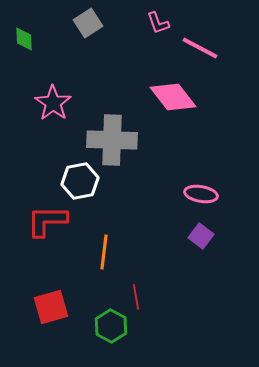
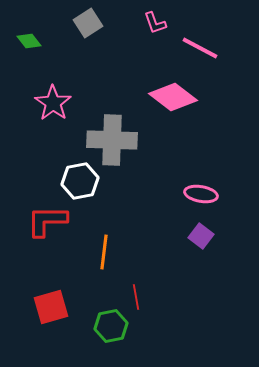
pink L-shape: moved 3 px left
green diamond: moved 5 px right, 2 px down; rotated 35 degrees counterclockwise
pink diamond: rotated 15 degrees counterclockwise
green hexagon: rotated 20 degrees clockwise
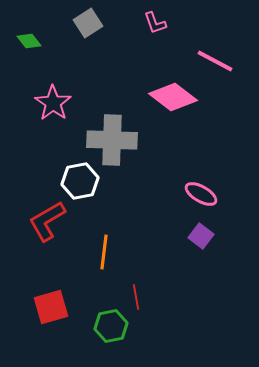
pink line: moved 15 px right, 13 px down
pink ellipse: rotated 20 degrees clockwise
red L-shape: rotated 30 degrees counterclockwise
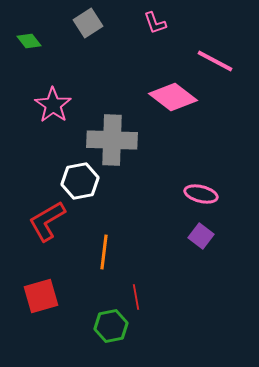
pink star: moved 2 px down
pink ellipse: rotated 16 degrees counterclockwise
red square: moved 10 px left, 11 px up
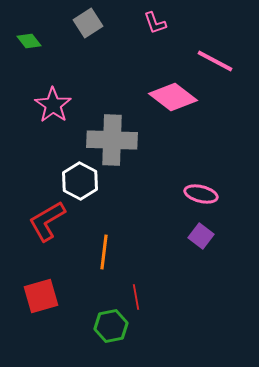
white hexagon: rotated 21 degrees counterclockwise
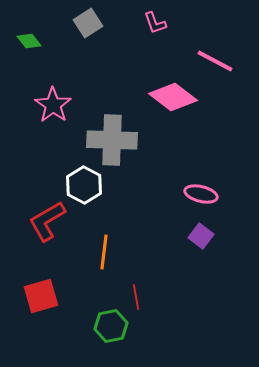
white hexagon: moved 4 px right, 4 px down
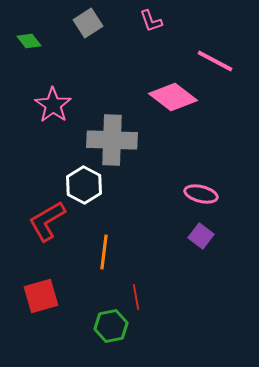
pink L-shape: moved 4 px left, 2 px up
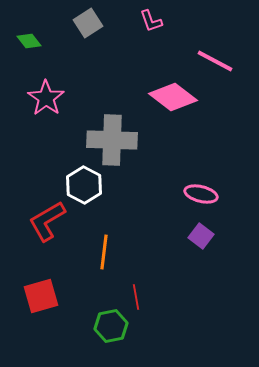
pink star: moved 7 px left, 7 px up
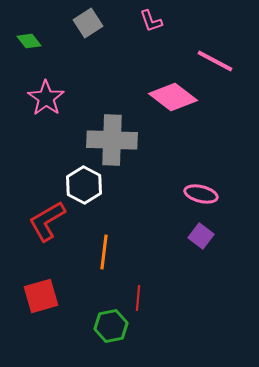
red line: moved 2 px right, 1 px down; rotated 15 degrees clockwise
